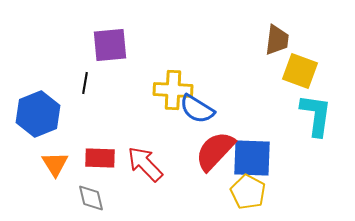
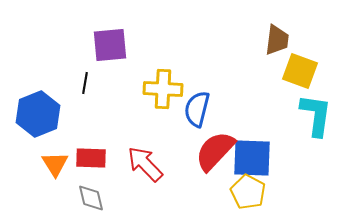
yellow cross: moved 10 px left, 1 px up
blue semicircle: rotated 72 degrees clockwise
red rectangle: moved 9 px left
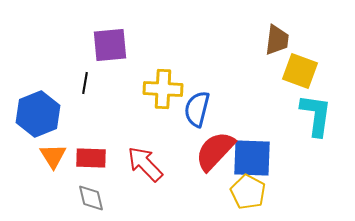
orange triangle: moved 2 px left, 8 px up
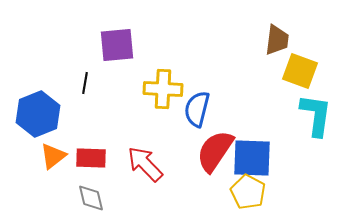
purple square: moved 7 px right
red semicircle: rotated 9 degrees counterclockwise
orange triangle: rotated 24 degrees clockwise
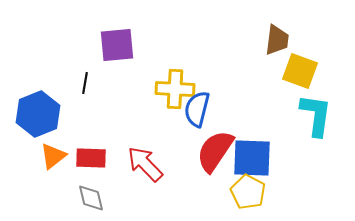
yellow cross: moved 12 px right
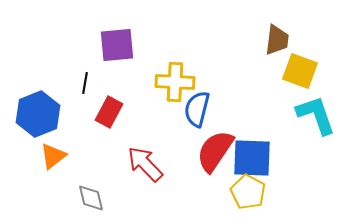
yellow cross: moved 7 px up
cyan L-shape: rotated 27 degrees counterclockwise
red rectangle: moved 18 px right, 46 px up; rotated 64 degrees counterclockwise
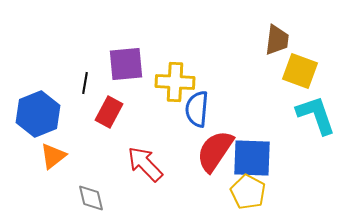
purple square: moved 9 px right, 19 px down
blue semicircle: rotated 9 degrees counterclockwise
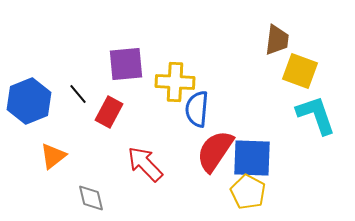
black line: moved 7 px left, 11 px down; rotated 50 degrees counterclockwise
blue hexagon: moved 9 px left, 13 px up
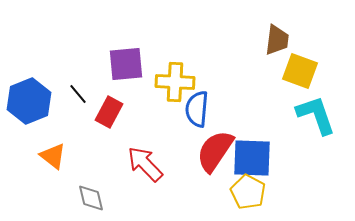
orange triangle: rotated 44 degrees counterclockwise
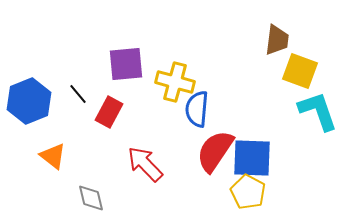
yellow cross: rotated 12 degrees clockwise
cyan L-shape: moved 2 px right, 4 px up
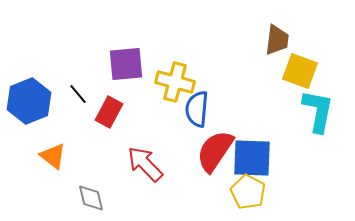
cyan L-shape: rotated 30 degrees clockwise
